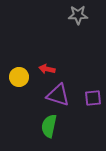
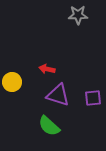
yellow circle: moved 7 px left, 5 px down
green semicircle: rotated 60 degrees counterclockwise
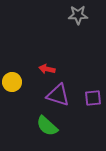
green semicircle: moved 2 px left
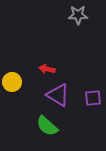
purple triangle: rotated 15 degrees clockwise
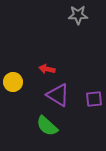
yellow circle: moved 1 px right
purple square: moved 1 px right, 1 px down
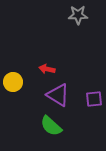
green semicircle: moved 4 px right
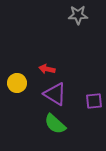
yellow circle: moved 4 px right, 1 px down
purple triangle: moved 3 px left, 1 px up
purple square: moved 2 px down
green semicircle: moved 4 px right, 2 px up
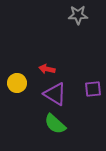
purple square: moved 1 px left, 12 px up
